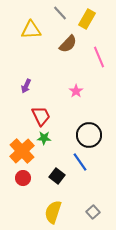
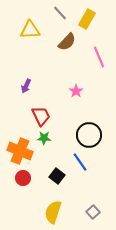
yellow triangle: moved 1 px left
brown semicircle: moved 1 px left, 2 px up
orange cross: moved 2 px left; rotated 25 degrees counterclockwise
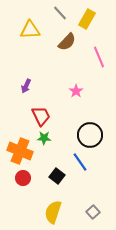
black circle: moved 1 px right
